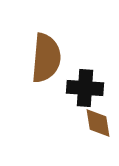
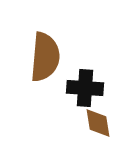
brown semicircle: moved 1 px left, 1 px up
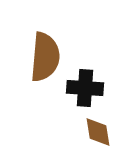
brown diamond: moved 9 px down
